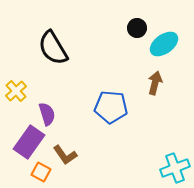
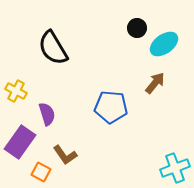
brown arrow: rotated 25 degrees clockwise
yellow cross: rotated 20 degrees counterclockwise
purple rectangle: moved 9 px left
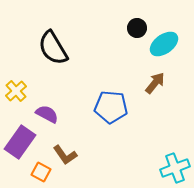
yellow cross: rotated 20 degrees clockwise
purple semicircle: rotated 45 degrees counterclockwise
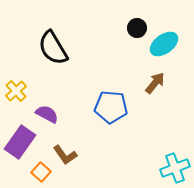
orange square: rotated 12 degrees clockwise
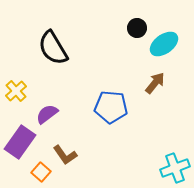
purple semicircle: rotated 65 degrees counterclockwise
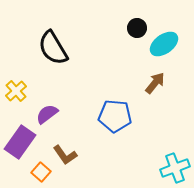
blue pentagon: moved 4 px right, 9 px down
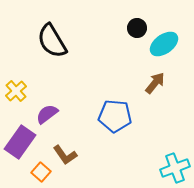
black semicircle: moved 1 px left, 7 px up
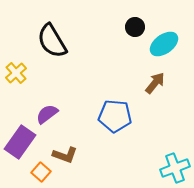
black circle: moved 2 px left, 1 px up
yellow cross: moved 18 px up
brown L-shape: rotated 35 degrees counterclockwise
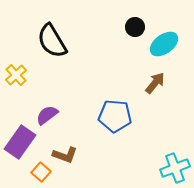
yellow cross: moved 2 px down
purple semicircle: moved 1 px down
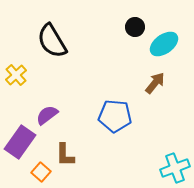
brown L-shape: rotated 70 degrees clockwise
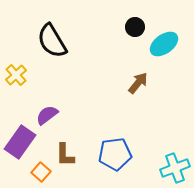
brown arrow: moved 17 px left
blue pentagon: moved 38 px down; rotated 12 degrees counterclockwise
